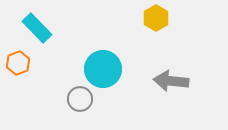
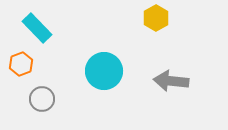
orange hexagon: moved 3 px right, 1 px down
cyan circle: moved 1 px right, 2 px down
gray circle: moved 38 px left
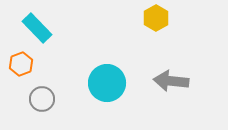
cyan circle: moved 3 px right, 12 px down
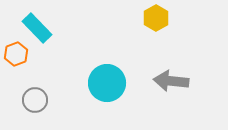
orange hexagon: moved 5 px left, 10 px up
gray circle: moved 7 px left, 1 px down
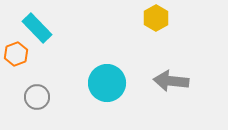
gray circle: moved 2 px right, 3 px up
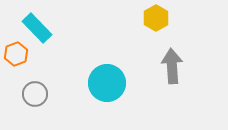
gray arrow: moved 1 px right, 15 px up; rotated 80 degrees clockwise
gray circle: moved 2 px left, 3 px up
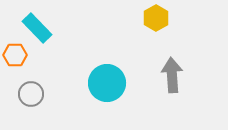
orange hexagon: moved 1 px left, 1 px down; rotated 20 degrees clockwise
gray arrow: moved 9 px down
gray circle: moved 4 px left
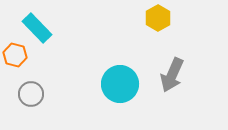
yellow hexagon: moved 2 px right
orange hexagon: rotated 15 degrees clockwise
gray arrow: rotated 152 degrees counterclockwise
cyan circle: moved 13 px right, 1 px down
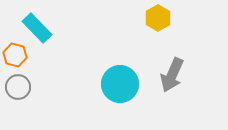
gray circle: moved 13 px left, 7 px up
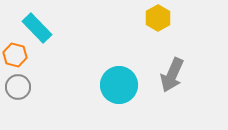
cyan circle: moved 1 px left, 1 px down
